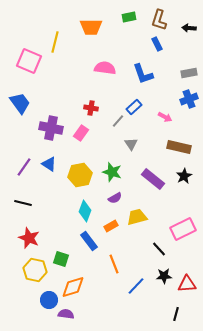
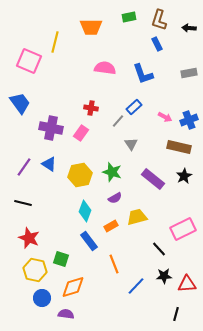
blue cross at (189, 99): moved 21 px down
blue circle at (49, 300): moved 7 px left, 2 px up
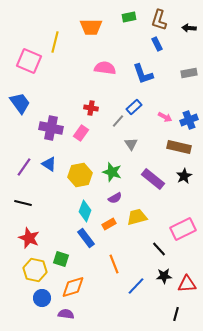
orange rectangle at (111, 226): moved 2 px left, 2 px up
blue rectangle at (89, 241): moved 3 px left, 3 px up
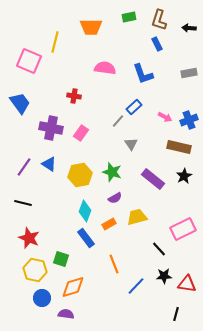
red cross at (91, 108): moved 17 px left, 12 px up
red triangle at (187, 284): rotated 12 degrees clockwise
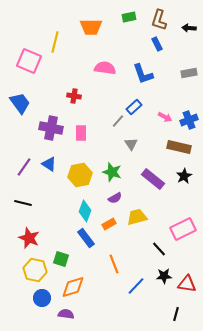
pink rectangle at (81, 133): rotated 35 degrees counterclockwise
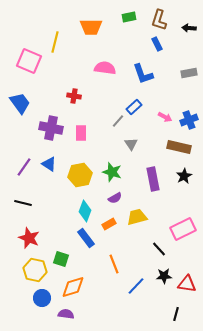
purple rectangle at (153, 179): rotated 40 degrees clockwise
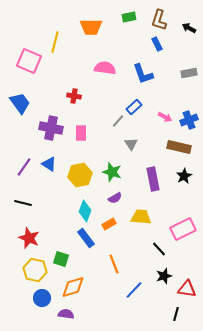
black arrow at (189, 28): rotated 24 degrees clockwise
yellow trapezoid at (137, 217): moved 4 px right; rotated 20 degrees clockwise
black star at (164, 276): rotated 14 degrees counterclockwise
red triangle at (187, 284): moved 5 px down
blue line at (136, 286): moved 2 px left, 4 px down
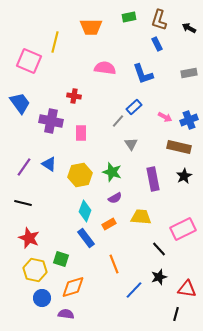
purple cross at (51, 128): moved 7 px up
black star at (164, 276): moved 5 px left, 1 px down
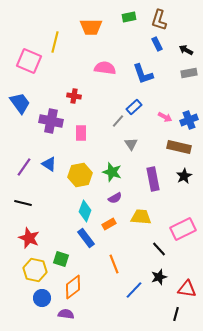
black arrow at (189, 28): moved 3 px left, 22 px down
orange diamond at (73, 287): rotated 20 degrees counterclockwise
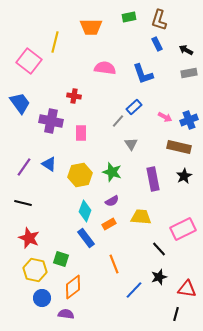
pink square at (29, 61): rotated 15 degrees clockwise
purple semicircle at (115, 198): moved 3 px left, 3 px down
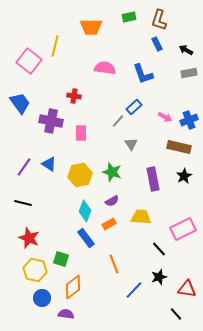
yellow line at (55, 42): moved 4 px down
black line at (176, 314): rotated 56 degrees counterclockwise
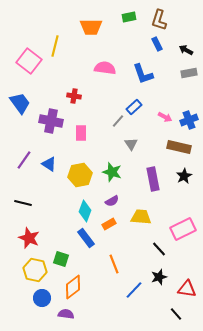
purple line at (24, 167): moved 7 px up
